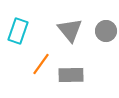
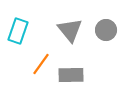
gray circle: moved 1 px up
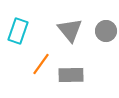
gray circle: moved 1 px down
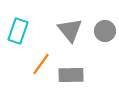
gray circle: moved 1 px left
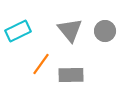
cyan rectangle: rotated 45 degrees clockwise
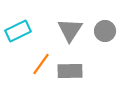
gray triangle: rotated 12 degrees clockwise
gray rectangle: moved 1 px left, 4 px up
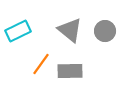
gray triangle: rotated 24 degrees counterclockwise
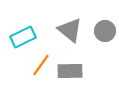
cyan rectangle: moved 5 px right, 6 px down
orange line: moved 1 px down
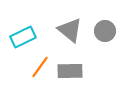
orange line: moved 1 px left, 2 px down
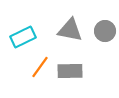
gray triangle: rotated 28 degrees counterclockwise
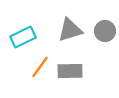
gray triangle: rotated 28 degrees counterclockwise
